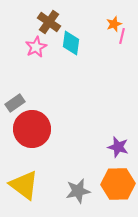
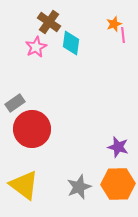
pink line: moved 1 px right, 1 px up; rotated 21 degrees counterclockwise
gray star: moved 1 px right, 4 px up; rotated 10 degrees counterclockwise
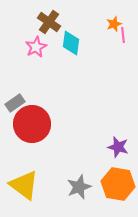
red circle: moved 5 px up
orange hexagon: rotated 12 degrees clockwise
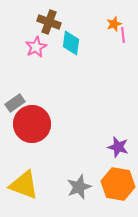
brown cross: rotated 15 degrees counterclockwise
yellow triangle: rotated 16 degrees counterclockwise
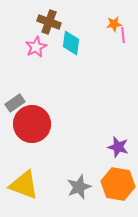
orange star: rotated 14 degrees clockwise
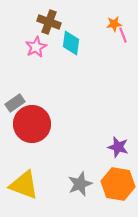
pink line: rotated 14 degrees counterclockwise
gray star: moved 1 px right, 3 px up
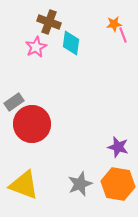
gray rectangle: moved 1 px left, 1 px up
